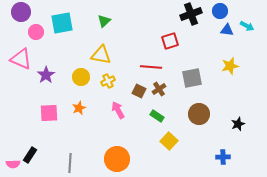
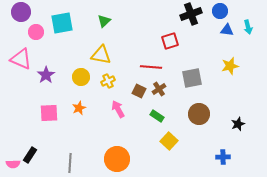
cyan arrow: moved 1 px right, 1 px down; rotated 48 degrees clockwise
pink arrow: moved 1 px up
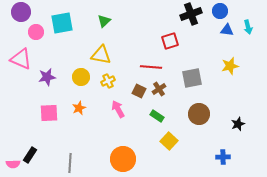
purple star: moved 1 px right, 2 px down; rotated 24 degrees clockwise
orange circle: moved 6 px right
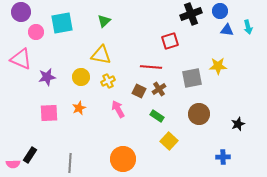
yellow star: moved 12 px left; rotated 12 degrees clockwise
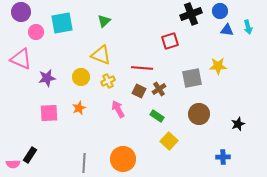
yellow triangle: rotated 10 degrees clockwise
red line: moved 9 px left, 1 px down
purple star: moved 1 px down
gray line: moved 14 px right
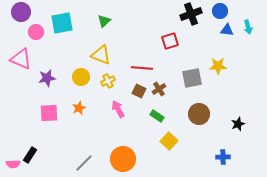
gray line: rotated 42 degrees clockwise
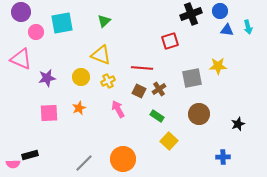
black rectangle: rotated 42 degrees clockwise
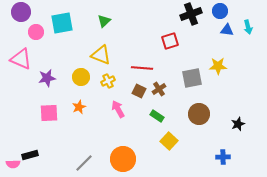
orange star: moved 1 px up
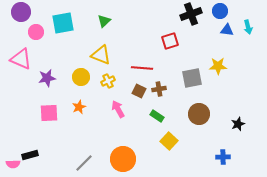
cyan square: moved 1 px right
brown cross: rotated 24 degrees clockwise
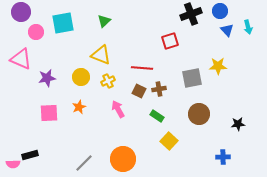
blue triangle: rotated 40 degrees clockwise
black star: rotated 16 degrees clockwise
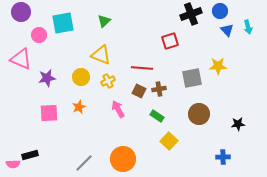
pink circle: moved 3 px right, 3 px down
